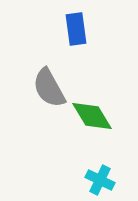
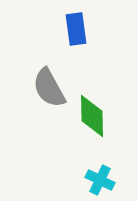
green diamond: rotated 30 degrees clockwise
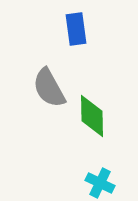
cyan cross: moved 3 px down
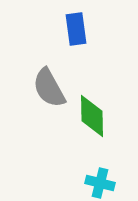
cyan cross: rotated 12 degrees counterclockwise
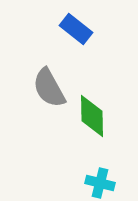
blue rectangle: rotated 44 degrees counterclockwise
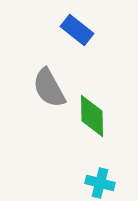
blue rectangle: moved 1 px right, 1 px down
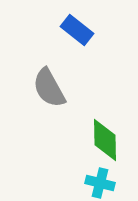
green diamond: moved 13 px right, 24 px down
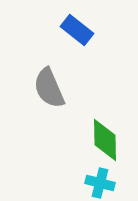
gray semicircle: rotated 6 degrees clockwise
